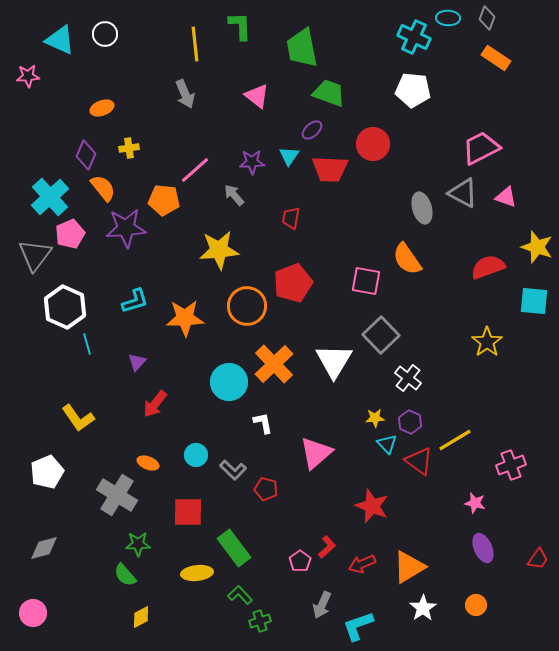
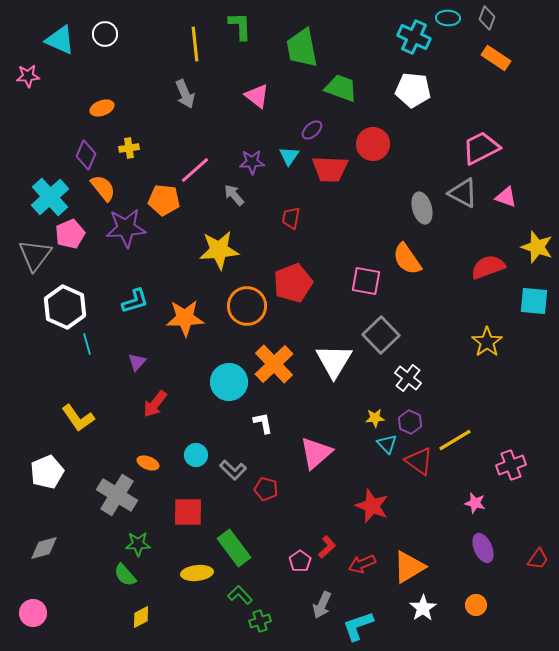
green trapezoid at (329, 93): moved 12 px right, 5 px up
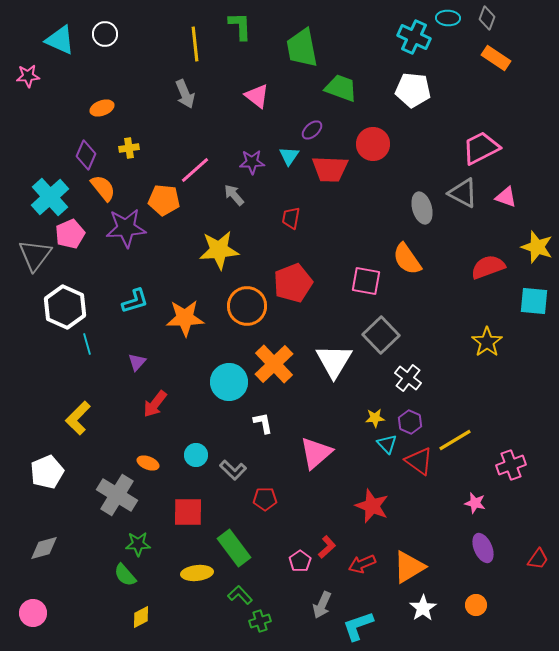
yellow L-shape at (78, 418): rotated 80 degrees clockwise
red pentagon at (266, 489): moved 1 px left, 10 px down; rotated 15 degrees counterclockwise
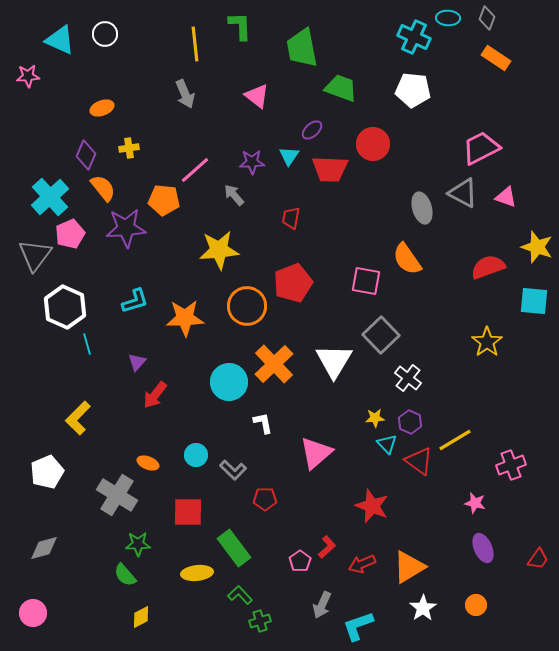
red arrow at (155, 404): moved 9 px up
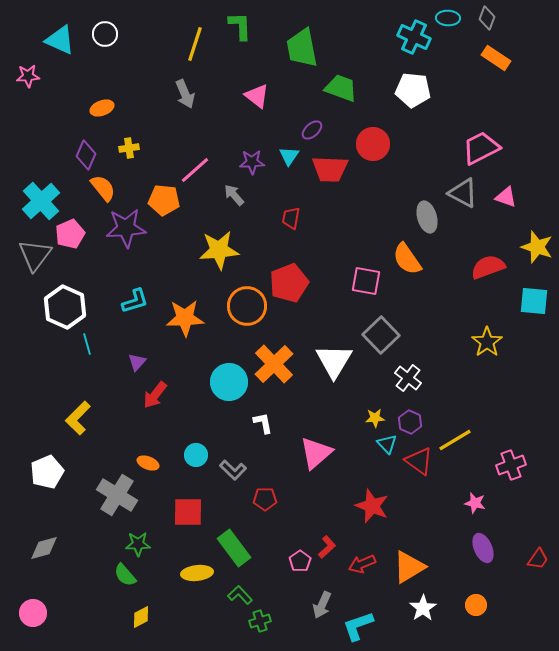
yellow line at (195, 44): rotated 24 degrees clockwise
cyan cross at (50, 197): moved 9 px left, 4 px down
gray ellipse at (422, 208): moved 5 px right, 9 px down
red pentagon at (293, 283): moved 4 px left
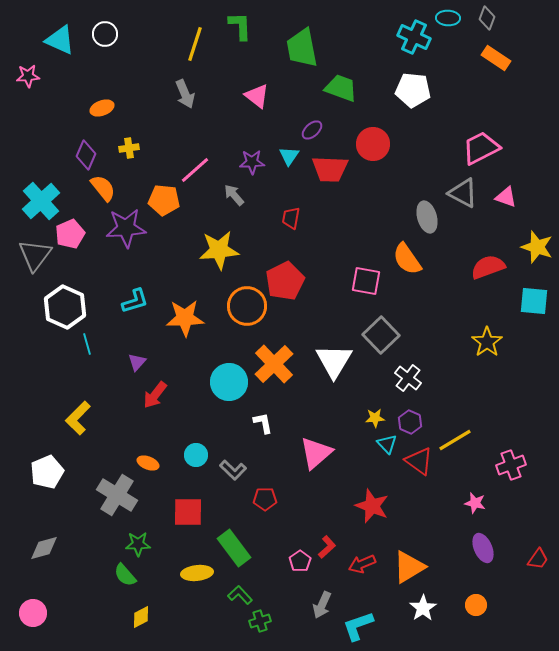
red pentagon at (289, 283): moved 4 px left, 2 px up; rotated 6 degrees counterclockwise
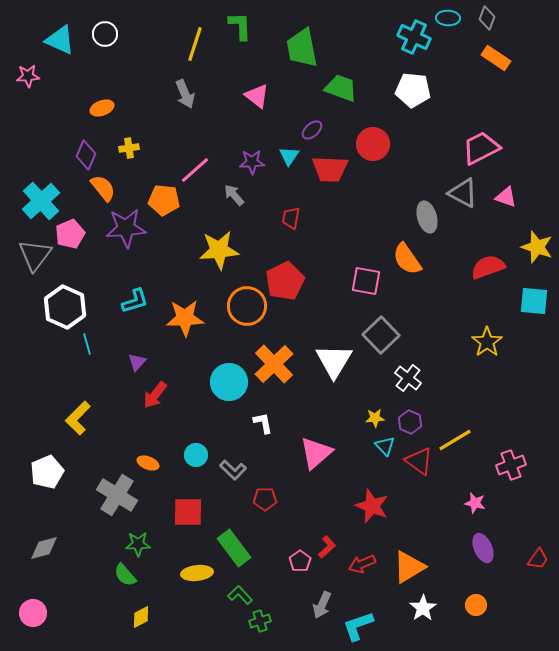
cyan triangle at (387, 444): moved 2 px left, 2 px down
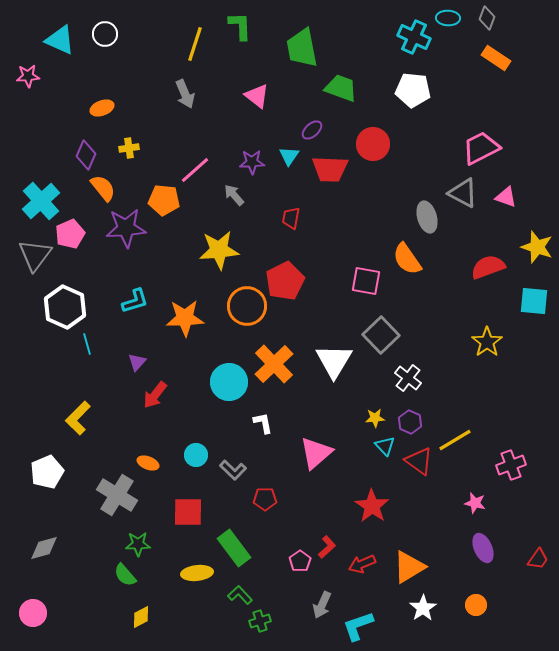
red star at (372, 506): rotated 12 degrees clockwise
